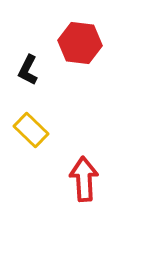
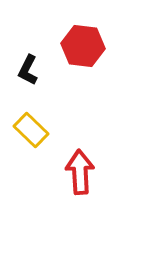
red hexagon: moved 3 px right, 3 px down
red arrow: moved 4 px left, 7 px up
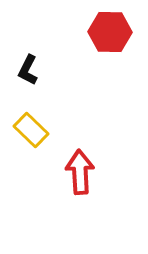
red hexagon: moved 27 px right, 14 px up; rotated 6 degrees counterclockwise
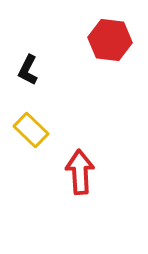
red hexagon: moved 8 px down; rotated 6 degrees clockwise
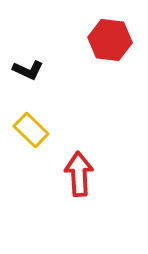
black L-shape: rotated 92 degrees counterclockwise
red arrow: moved 1 px left, 2 px down
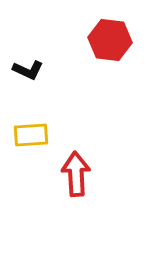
yellow rectangle: moved 5 px down; rotated 48 degrees counterclockwise
red arrow: moved 3 px left
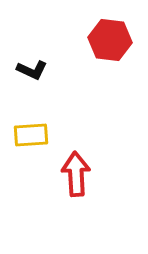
black L-shape: moved 4 px right
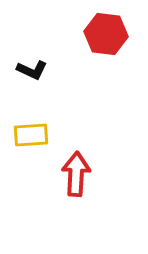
red hexagon: moved 4 px left, 6 px up
red arrow: rotated 6 degrees clockwise
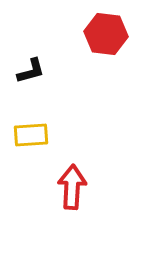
black L-shape: moved 1 px left, 1 px down; rotated 40 degrees counterclockwise
red arrow: moved 4 px left, 13 px down
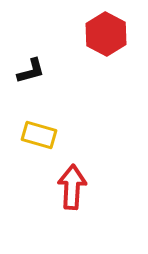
red hexagon: rotated 21 degrees clockwise
yellow rectangle: moved 8 px right; rotated 20 degrees clockwise
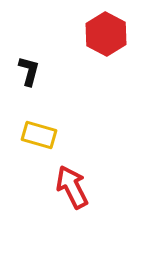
black L-shape: moved 2 px left; rotated 60 degrees counterclockwise
red arrow: rotated 30 degrees counterclockwise
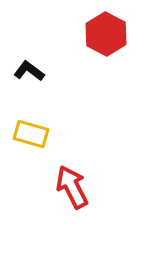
black L-shape: rotated 68 degrees counterclockwise
yellow rectangle: moved 8 px left, 1 px up
